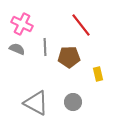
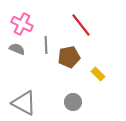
gray line: moved 1 px right, 2 px up
brown pentagon: rotated 10 degrees counterclockwise
yellow rectangle: rotated 32 degrees counterclockwise
gray triangle: moved 12 px left
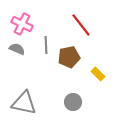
gray triangle: rotated 16 degrees counterclockwise
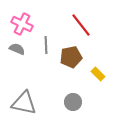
brown pentagon: moved 2 px right
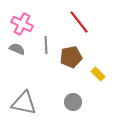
red line: moved 2 px left, 3 px up
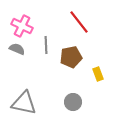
pink cross: moved 2 px down
yellow rectangle: rotated 24 degrees clockwise
